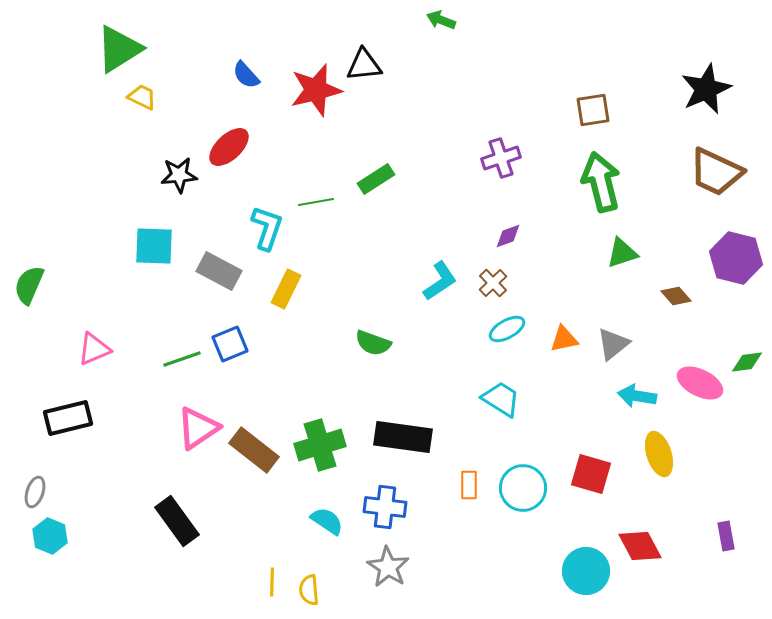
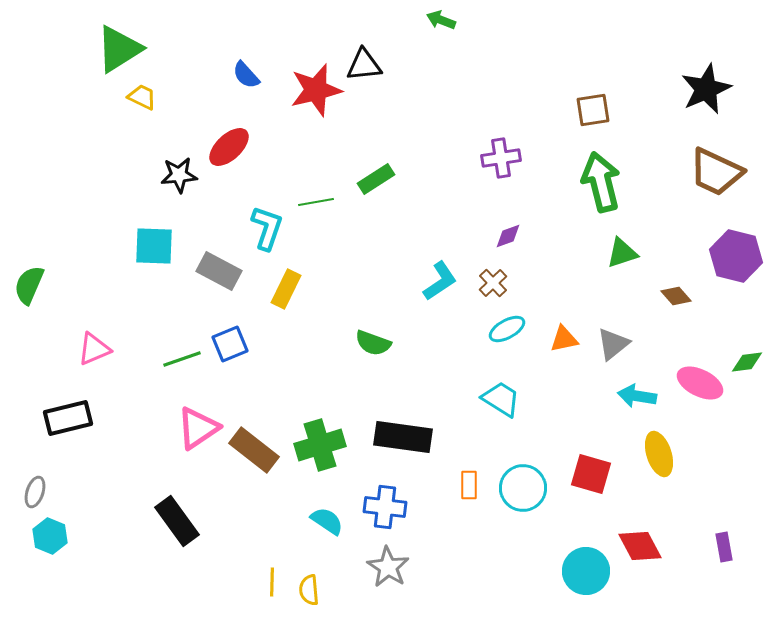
purple cross at (501, 158): rotated 9 degrees clockwise
purple hexagon at (736, 258): moved 2 px up
purple rectangle at (726, 536): moved 2 px left, 11 px down
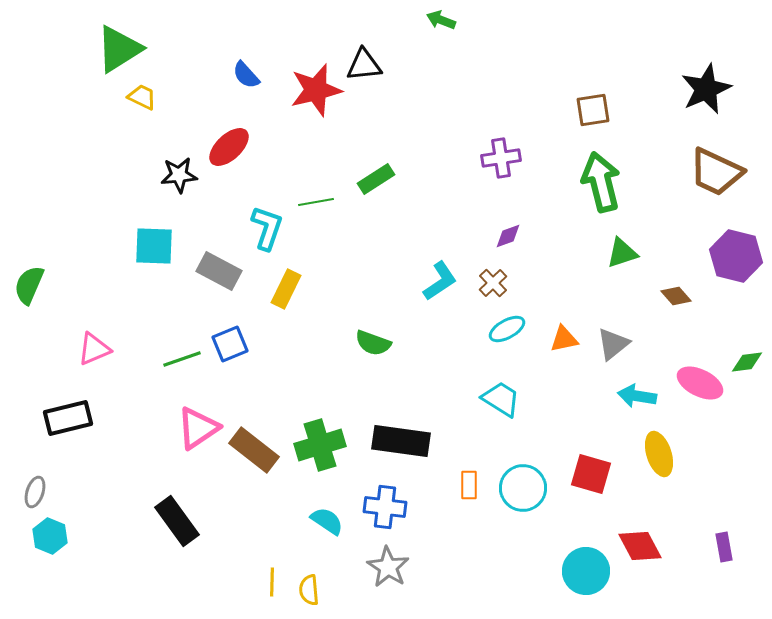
black rectangle at (403, 437): moved 2 px left, 4 px down
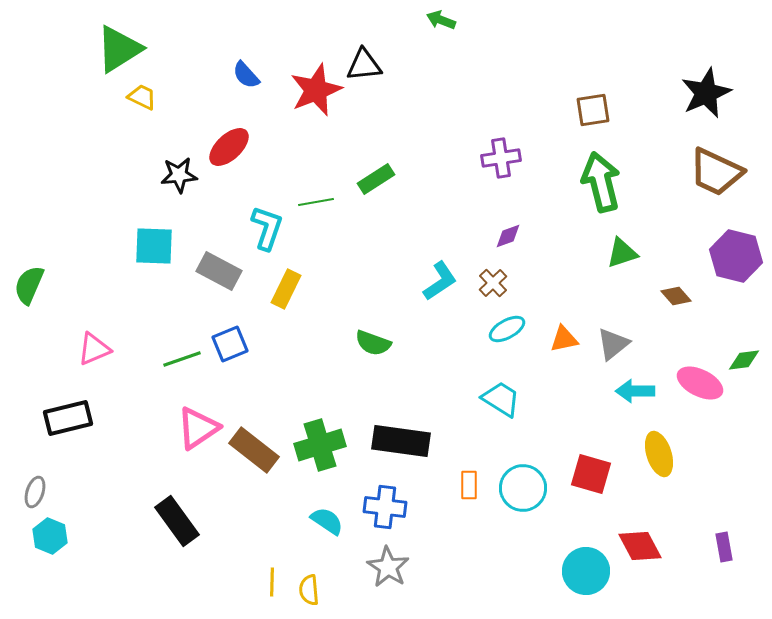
black star at (706, 89): moved 4 px down
red star at (316, 90): rotated 8 degrees counterclockwise
green diamond at (747, 362): moved 3 px left, 2 px up
cyan arrow at (637, 396): moved 2 px left, 5 px up; rotated 9 degrees counterclockwise
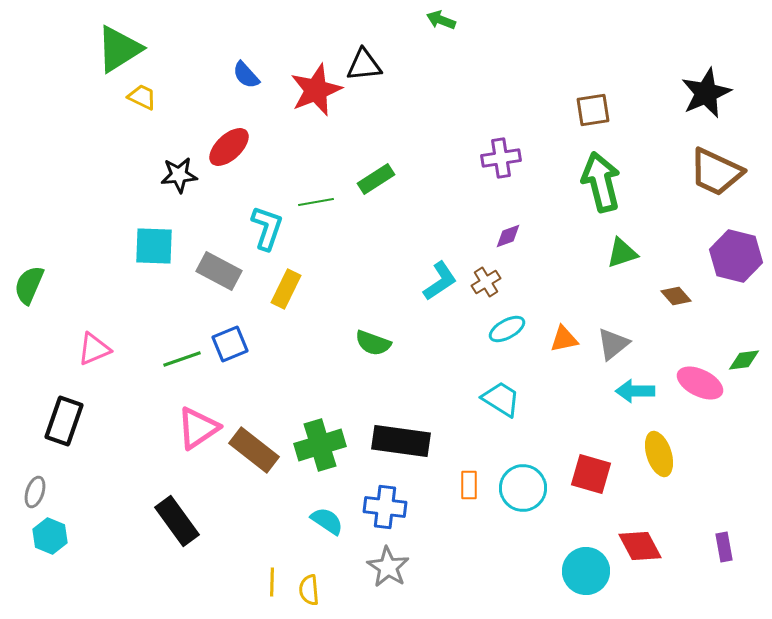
brown cross at (493, 283): moved 7 px left, 1 px up; rotated 12 degrees clockwise
black rectangle at (68, 418): moved 4 px left, 3 px down; rotated 57 degrees counterclockwise
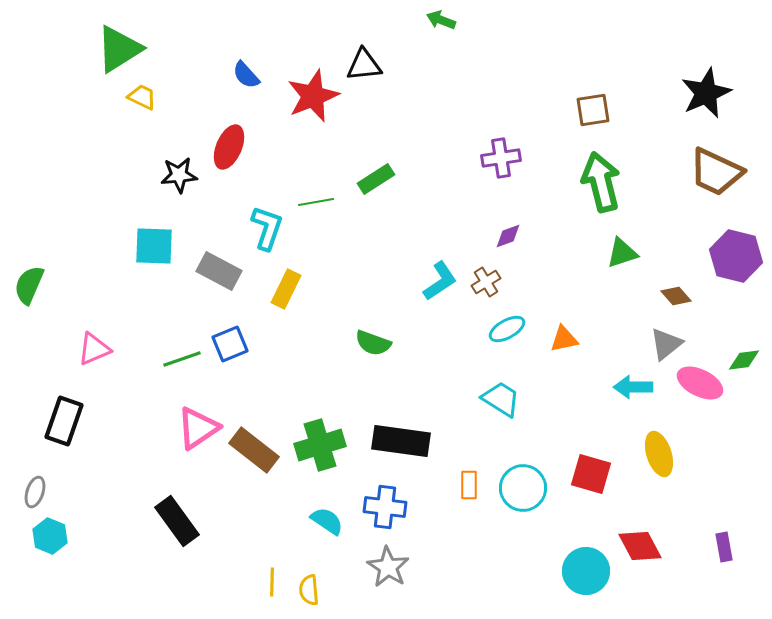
red star at (316, 90): moved 3 px left, 6 px down
red ellipse at (229, 147): rotated 24 degrees counterclockwise
gray triangle at (613, 344): moved 53 px right
cyan arrow at (635, 391): moved 2 px left, 4 px up
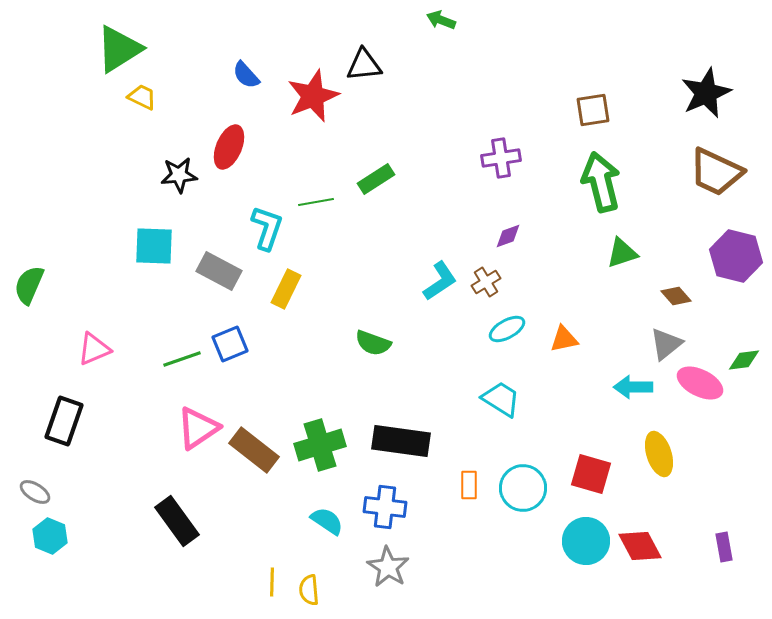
gray ellipse at (35, 492): rotated 76 degrees counterclockwise
cyan circle at (586, 571): moved 30 px up
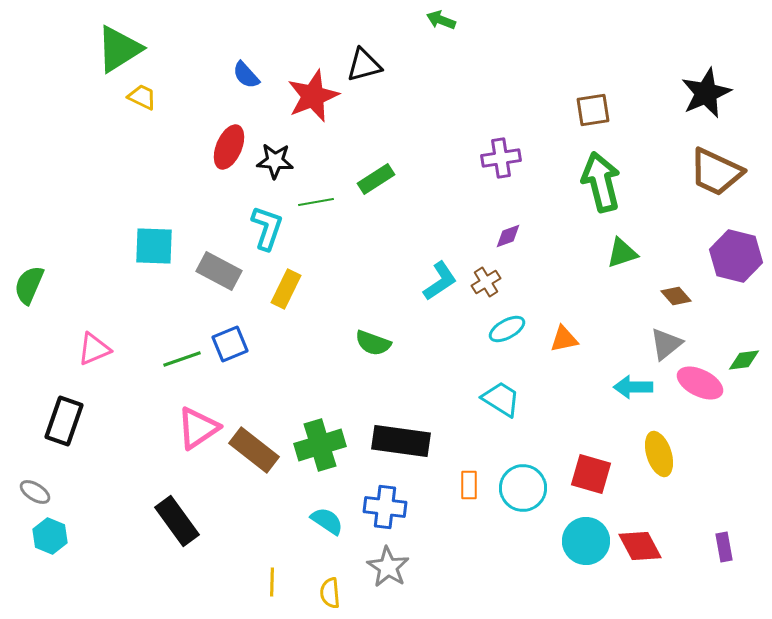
black triangle at (364, 65): rotated 9 degrees counterclockwise
black star at (179, 175): moved 96 px right, 14 px up; rotated 9 degrees clockwise
yellow semicircle at (309, 590): moved 21 px right, 3 px down
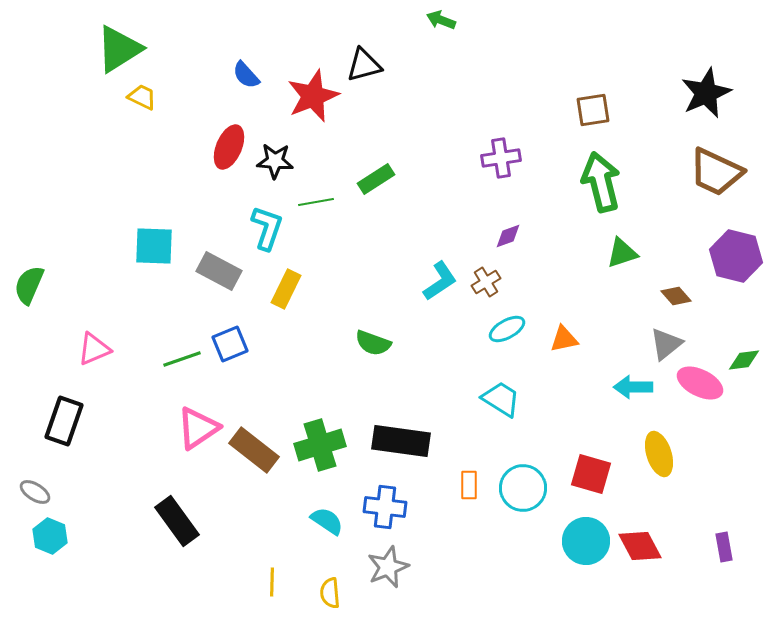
gray star at (388, 567): rotated 18 degrees clockwise
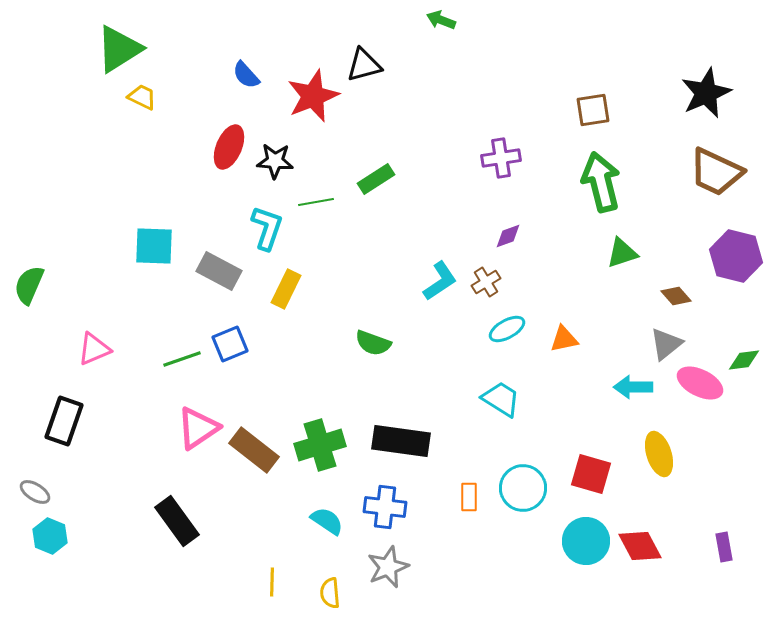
orange rectangle at (469, 485): moved 12 px down
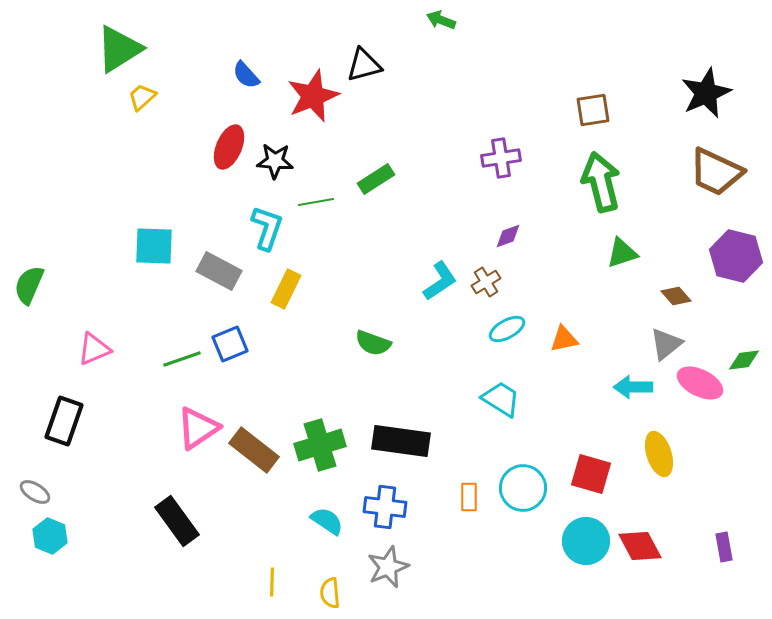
yellow trapezoid at (142, 97): rotated 68 degrees counterclockwise
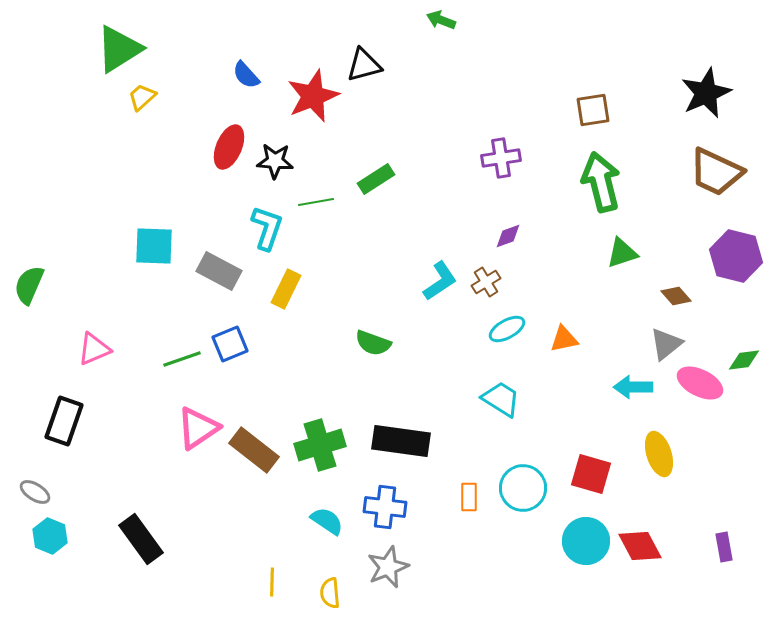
black rectangle at (177, 521): moved 36 px left, 18 px down
